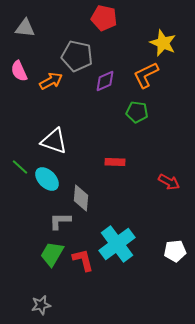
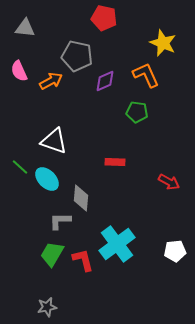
orange L-shape: rotated 92 degrees clockwise
gray star: moved 6 px right, 2 px down
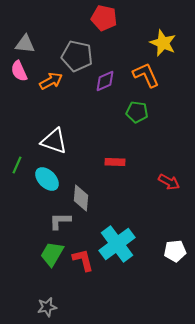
gray triangle: moved 16 px down
green line: moved 3 px left, 2 px up; rotated 72 degrees clockwise
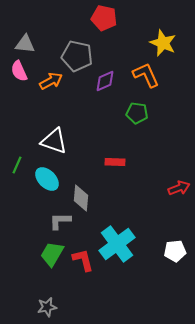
green pentagon: moved 1 px down
red arrow: moved 10 px right, 6 px down; rotated 50 degrees counterclockwise
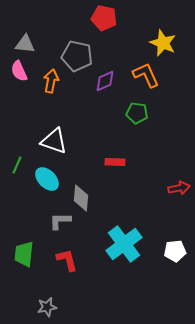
orange arrow: rotated 50 degrees counterclockwise
red arrow: rotated 10 degrees clockwise
cyan cross: moved 7 px right
green trapezoid: moved 28 px left; rotated 24 degrees counterclockwise
red L-shape: moved 16 px left
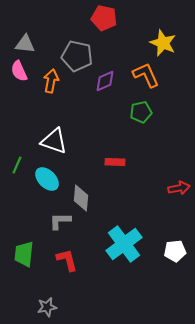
green pentagon: moved 4 px right, 1 px up; rotated 20 degrees counterclockwise
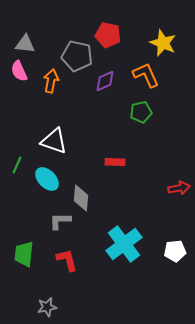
red pentagon: moved 4 px right, 17 px down
